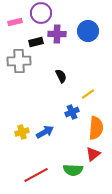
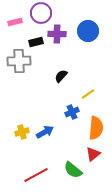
black semicircle: rotated 112 degrees counterclockwise
green semicircle: rotated 36 degrees clockwise
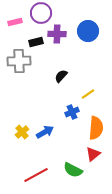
yellow cross: rotated 24 degrees counterclockwise
green semicircle: rotated 12 degrees counterclockwise
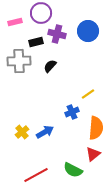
purple cross: rotated 12 degrees clockwise
black semicircle: moved 11 px left, 10 px up
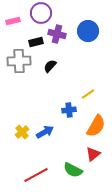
pink rectangle: moved 2 px left, 1 px up
blue cross: moved 3 px left, 2 px up; rotated 16 degrees clockwise
orange semicircle: moved 2 px up; rotated 25 degrees clockwise
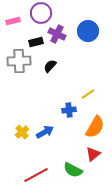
purple cross: rotated 12 degrees clockwise
orange semicircle: moved 1 px left, 1 px down
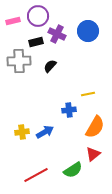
purple circle: moved 3 px left, 3 px down
yellow line: rotated 24 degrees clockwise
yellow cross: rotated 32 degrees clockwise
green semicircle: rotated 60 degrees counterclockwise
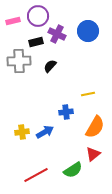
blue cross: moved 3 px left, 2 px down
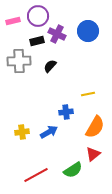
black rectangle: moved 1 px right, 1 px up
blue arrow: moved 4 px right
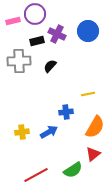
purple circle: moved 3 px left, 2 px up
